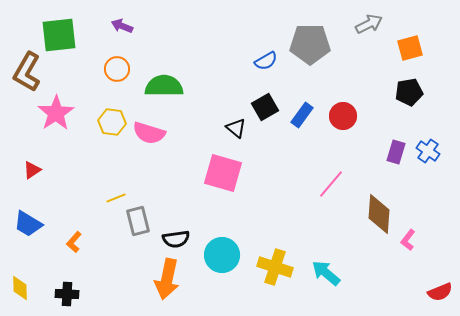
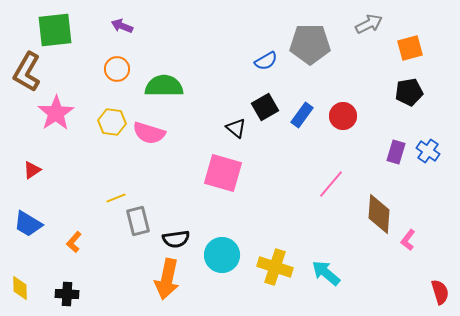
green square: moved 4 px left, 5 px up
red semicircle: rotated 85 degrees counterclockwise
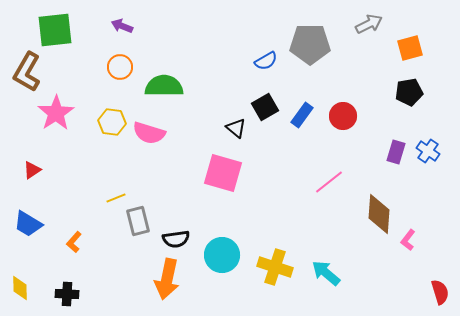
orange circle: moved 3 px right, 2 px up
pink line: moved 2 px left, 2 px up; rotated 12 degrees clockwise
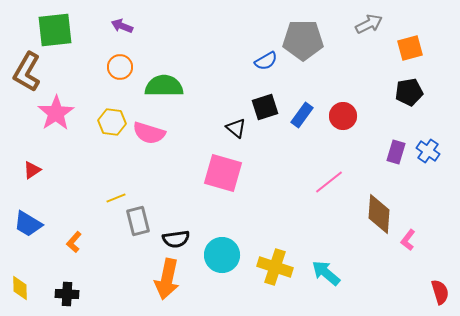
gray pentagon: moved 7 px left, 4 px up
black square: rotated 12 degrees clockwise
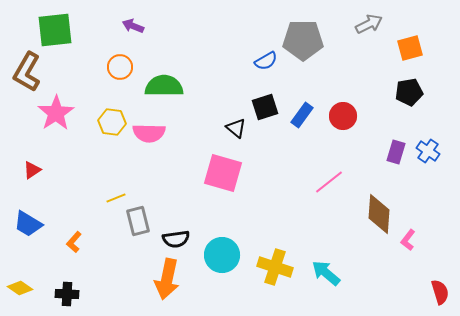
purple arrow: moved 11 px right
pink semicircle: rotated 16 degrees counterclockwise
yellow diamond: rotated 55 degrees counterclockwise
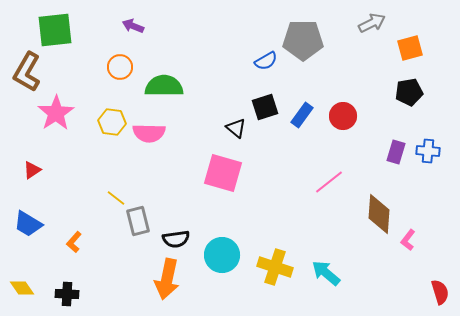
gray arrow: moved 3 px right, 1 px up
blue cross: rotated 30 degrees counterclockwise
yellow line: rotated 60 degrees clockwise
yellow diamond: moved 2 px right; rotated 20 degrees clockwise
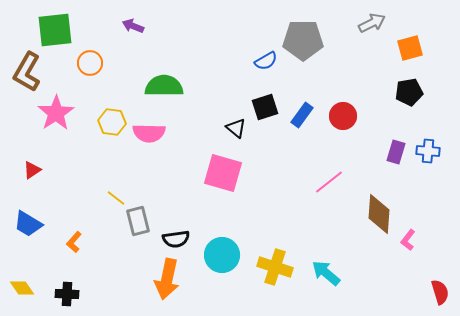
orange circle: moved 30 px left, 4 px up
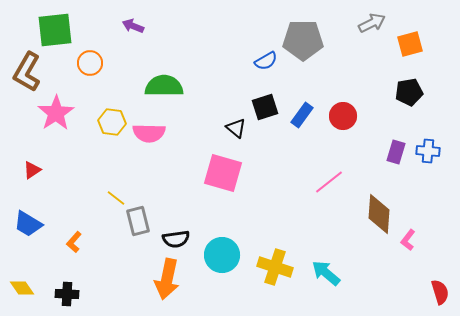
orange square: moved 4 px up
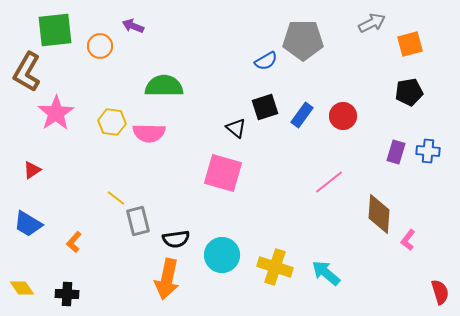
orange circle: moved 10 px right, 17 px up
